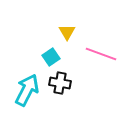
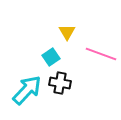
cyan arrow: rotated 16 degrees clockwise
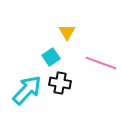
pink line: moved 9 px down
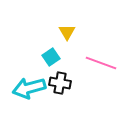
cyan arrow: moved 2 px right, 2 px up; rotated 148 degrees counterclockwise
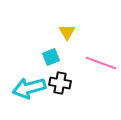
cyan square: rotated 12 degrees clockwise
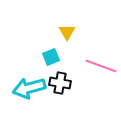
pink line: moved 3 px down
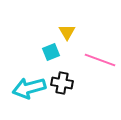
cyan square: moved 5 px up
pink line: moved 1 px left, 6 px up
black cross: moved 2 px right
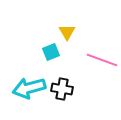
pink line: moved 2 px right
black cross: moved 6 px down
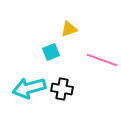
yellow triangle: moved 2 px right, 3 px up; rotated 42 degrees clockwise
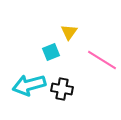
yellow triangle: moved 3 px down; rotated 36 degrees counterclockwise
pink line: rotated 12 degrees clockwise
cyan arrow: moved 3 px up
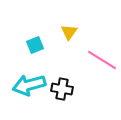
cyan square: moved 16 px left, 7 px up
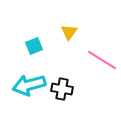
cyan square: moved 1 px left, 1 px down
